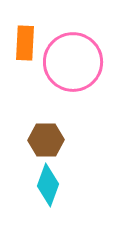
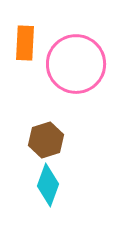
pink circle: moved 3 px right, 2 px down
brown hexagon: rotated 16 degrees counterclockwise
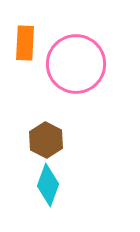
brown hexagon: rotated 16 degrees counterclockwise
